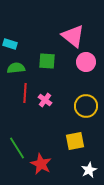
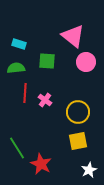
cyan rectangle: moved 9 px right
yellow circle: moved 8 px left, 6 px down
yellow square: moved 3 px right
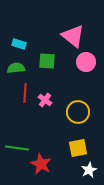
yellow square: moved 7 px down
green line: rotated 50 degrees counterclockwise
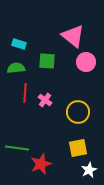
red star: rotated 25 degrees clockwise
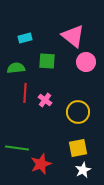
cyan rectangle: moved 6 px right, 6 px up; rotated 32 degrees counterclockwise
white star: moved 6 px left
